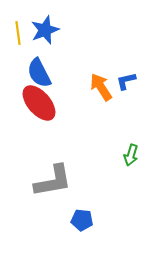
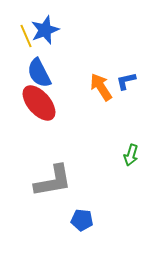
yellow line: moved 8 px right, 3 px down; rotated 15 degrees counterclockwise
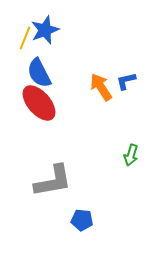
yellow line: moved 1 px left, 2 px down; rotated 45 degrees clockwise
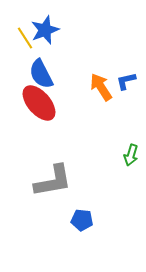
yellow line: rotated 55 degrees counterclockwise
blue semicircle: moved 2 px right, 1 px down
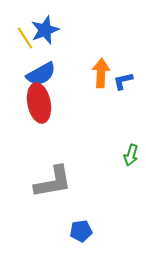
blue semicircle: rotated 92 degrees counterclockwise
blue L-shape: moved 3 px left
orange arrow: moved 14 px up; rotated 36 degrees clockwise
red ellipse: rotated 30 degrees clockwise
gray L-shape: moved 1 px down
blue pentagon: moved 1 px left, 11 px down; rotated 15 degrees counterclockwise
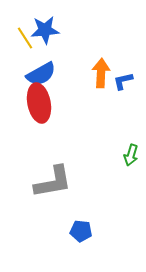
blue star: rotated 16 degrees clockwise
blue pentagon: rotated 15 degrees clockwise
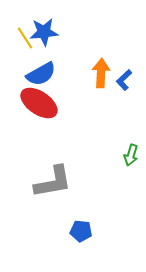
blue star: moved 1 px left, 2 px down
blue L-shape: moved 1 px right, 1 px up; rotated 30 degrees counterclockwise
red ellipse: rotated 45 degrees counterclockwise
